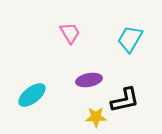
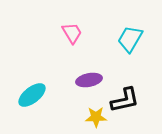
pink trapezoid: moved 2 px right
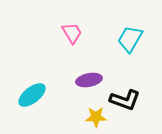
black L-shape: rotated 32 degrees clockwise
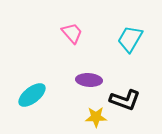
pink trapezoid: rotated 10 degrees counterclockwise
purple ellipse: rotated 15 degrees clockwise
